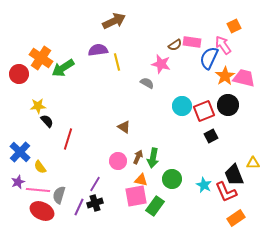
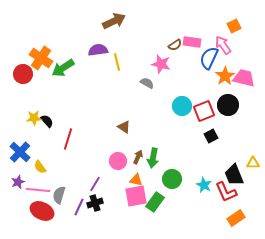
red circle at (19, 74): moved 4 px right
yellow star at (38, 106): moved 4 px left, 12 px down
orange triangle at (141, 180): moved 5 px left
green rectangle at (155, 206): moved 4 px up
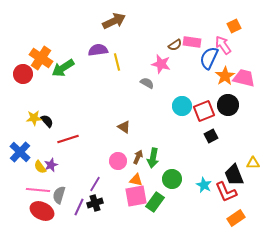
red line at (68, 139): rotated 55 degrees clockwise
purple star at (18, 182): moved 33 px right, 17 px up
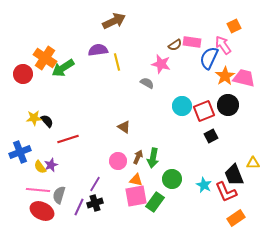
orange cross at (41, 58): moved 4 px right
blue cross at (20, 152): rotated 25 degrees clockwise
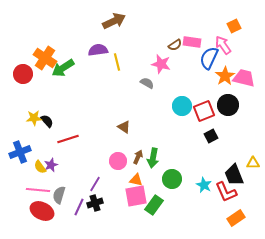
green rectangle at (155, 202): moved 1 px left, 3 px down
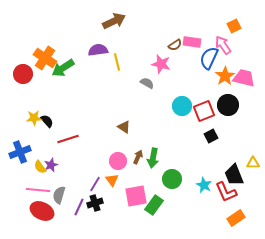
orange triangle at (136, 180): moved 24 px left; rotated 40 degrees clockwise
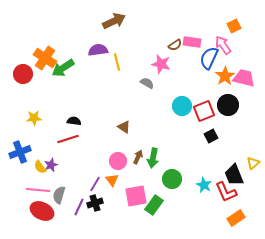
black semicircle at (47, 121): moved 27 px right; rotated 40 degrees counterclockwise
yellow triangle at (253, 163): rotated 40 degrees counterclockwise
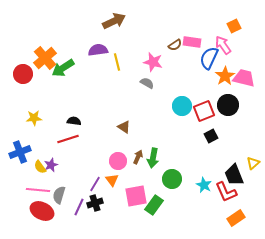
orange cross at (45, 58): rotated 15 degrees clockwise
pink star at (161, 64): moved 8 px left, 2 px up
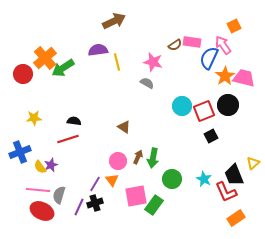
cyan star at (204, 185): moved 6 px up
